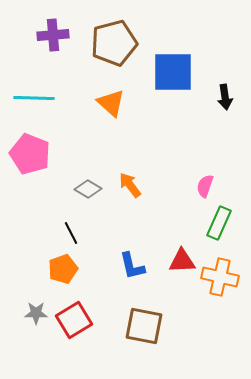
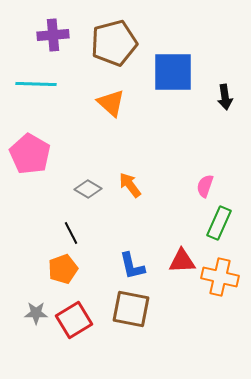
cyan line: moved 2 px right, 14 px up
pink pentagon: rotated 9 degrees clockwise
brown square: moved 13 px left, 17 px up
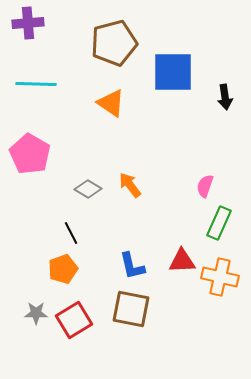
purple cross: moved 25 px left, 12 px up
orange triangle: rotated 8 degrees counterclockwise
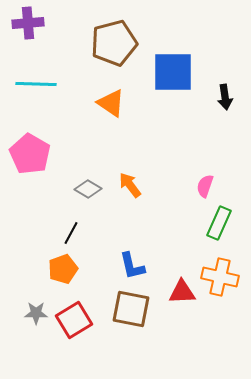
black line: rotated 55 degrees clockwise
red triangle: moved 31 px down
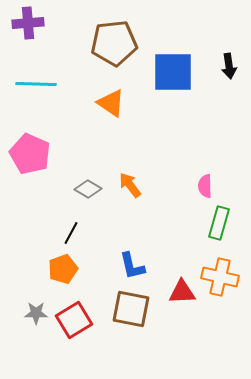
brown pentagon: rotated 9 degrees clockwise
black arrow: moved 4 px right, 31 px up
pink pentagon: rotated 6 degrees counterclockwise
pink semicircle: rotated 20 degrees counterclockwise
green rectangle: rotated 8 degrees counterclockwise
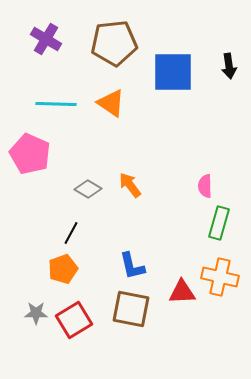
purple cross: moved 18 px right, 16 px down; rotated 36 degrees clockwise
cyan line: moved 20 px right, 20 px down
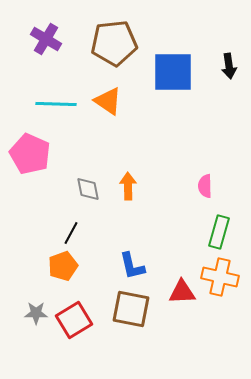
orange triangle: moved 3 px left, 2 px up
orange arrow: moved 2 px left, 1 px down; rotated 36 degrees clockwise
gray diamond: rotated 48 degrees clockwise
green rectangle: moved 9 px down
orange pentagon: moved 3 px up
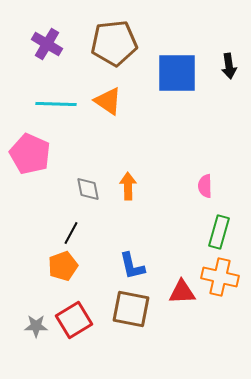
purple cross: moved 1 px right, 5 px down
blue square: moved 4 px right, 1 px down
gray star: moved 13 px down
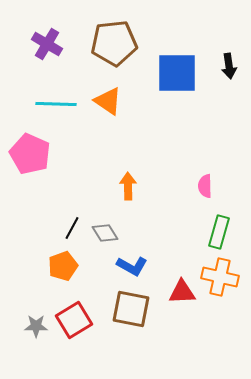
gray diamond: moved 17 px right, 44 px down; rotated 20 degrees counterclockwise
black line: moved 1 px right, 5 px up
blue L-shape: rotated 48 degrees counterclockwise
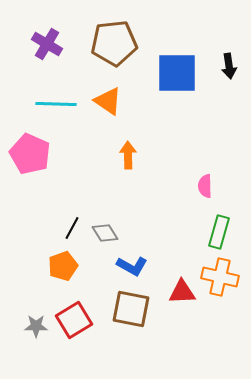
orange arrow: moved 31 px up
